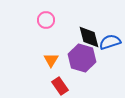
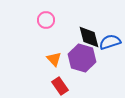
orange triangle: moved 3 px right, 1 px up; rotated 14 degrees counterclockwise
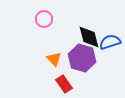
pink circle: moved 2 px left, 1 px up
red rectangle: moved 4 px right, 2 px up
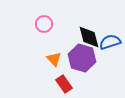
pink circle: moved 5 px down
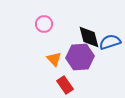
purple hexagon: moved 2 px left, 1 px up; rotated 20 degrees counterclockwise
red rectangle: moved 1 px right, 1 px down
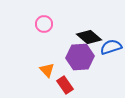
black diamond: rotated 35 degrees counterclockwise
blue semicircle: moved 1 px right, 5 px down
orange triangle: moved 7 px left, 11 px down
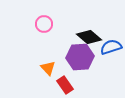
orange triangle: moved 1 px right, 2 px up
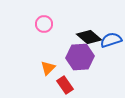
blue semicircle: moved 7 px up
orange triangle: rotated 28 degrees clockwise
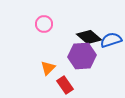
purple hexagon: moved 2 px right, 1 px up
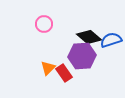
red rectangle: moved 1 px left, 12 px up
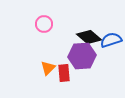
red rectangle: rotated 30 degrees clockwise
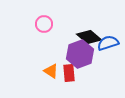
blue semicircle: moved 3 px left, 3 px down
purple hexagon: moved 2 px left, 2 px up; rotated 16 degrees counterclockwise
orange triangle: moved 3 px right, 3 px down; rotated 42 degrees counterclockwise
red rectangle: moved 5 px right
